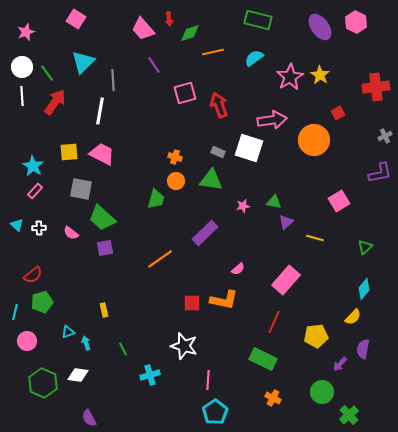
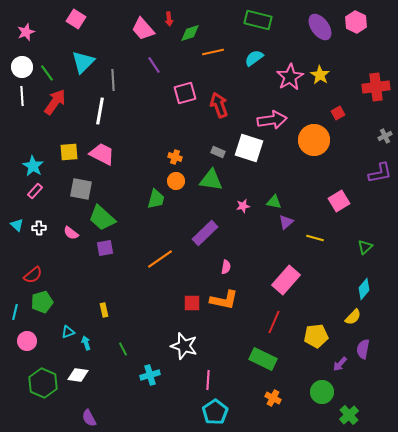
pink semicircle at (238, 269): moved 12 px left, 2 px up; rotated 40 degrees counterclockwise
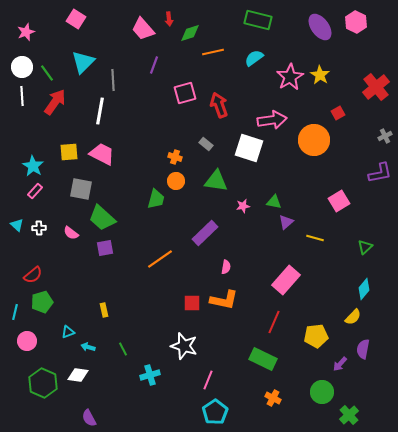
purple line at (154, 65): rotated 54 degrees clockwise
red cross at (376, 87): rotated 32 degrees counterclockwise
gray rectangle at (218, 152): moved 12 px left, 8 px up; rotated 16 degrees clockwise
green triangle at (211, 180): moved 5 px right, 1 px down
cyan arrow at (86, 343): moved 2 px right, 4 px down; rotated 56 degrees counterclockwise
pink line at (208, 380): rotated 18 degrees clockwise
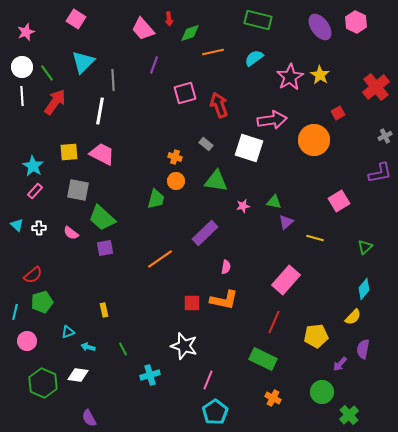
gray square at (81, 189): moved 3 px left, 1 px down
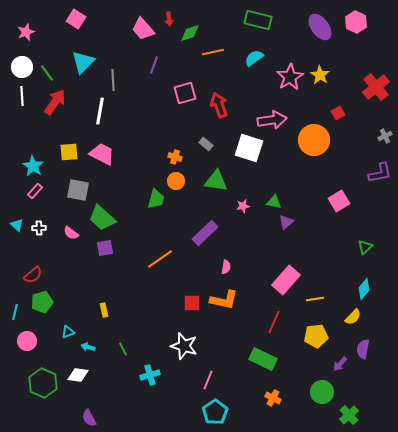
yellow line at (315, 238): moved 61 px down; rotated 24 degrees counterclockwise
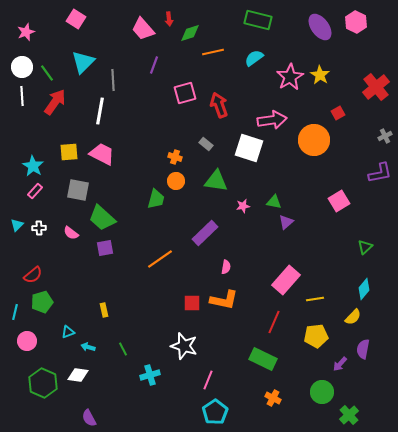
cyan triangle at (17, 225): rotated 32 degrees clockwise
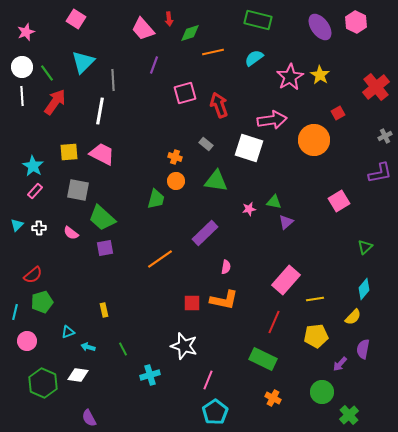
pink star at (243, 206): moved 6 px right, 3 px down
